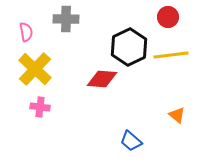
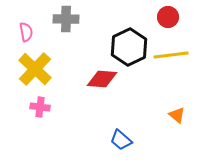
blue trapezoid: moved 10 px left, 1 px up
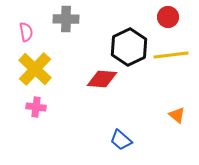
pink cross: moved 4 px left
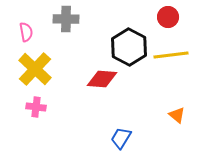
black hexagon: rotated 6 degrees counterclockwise
blue trapezoid: moved 2 px up; rotated 80 degrees clockwise
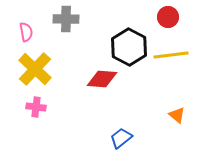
blue trapezoid: rotated 20 degrees clockwise
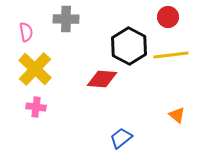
black hexagon: moved 1 px up
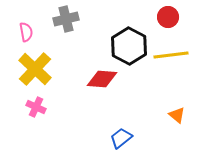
gray cross: rotated 15 degrees counterclockwise
pink cross: rotated 18 degrees clockwise
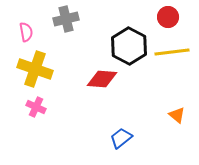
yellow line: moved 1 px right, 3 px up
yellow cross: rotated 24 degrees counterclockwise
